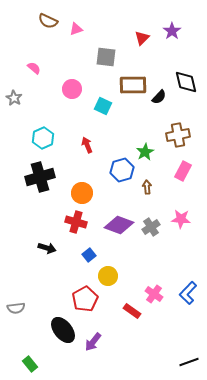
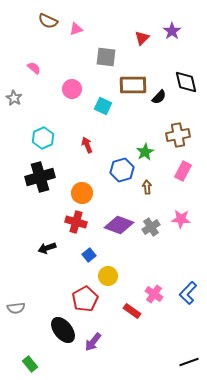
black arrow: rotated 144 degrees clockwise
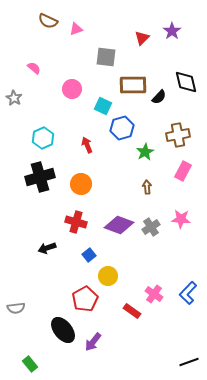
blue hexagon: moved 42 px up
orange circle: moved 1 px left, 9 px up
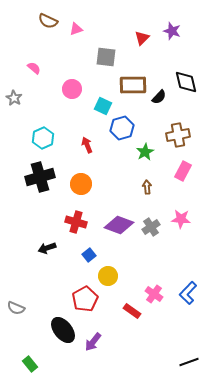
purple star: rotated 18 degrees counterclockwise
gray semicircle: rotated 30 degrees clockwise
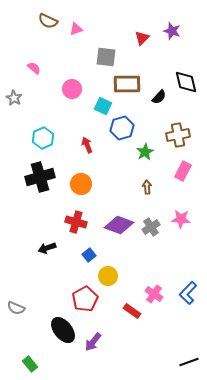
brown rectangle: moved 6 px left, 1 px up
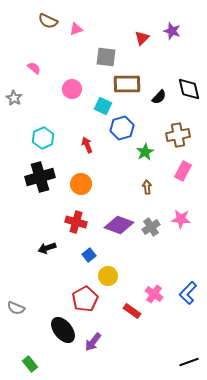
black diamond: moved 3 px right, 7 px down
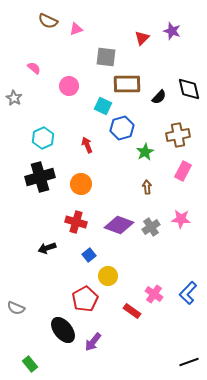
pink circle: moved 3 px left, 3 px up
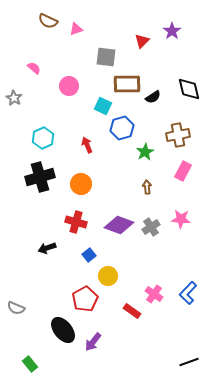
purple star: rotated 18 degrees clockwise
red triangle: moved 3 px down
black semicircle: moved 6 px left; rotated 14 degrees clockwise
